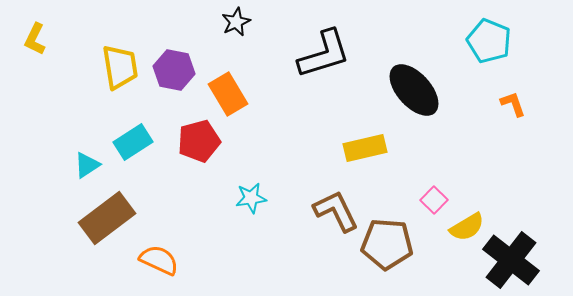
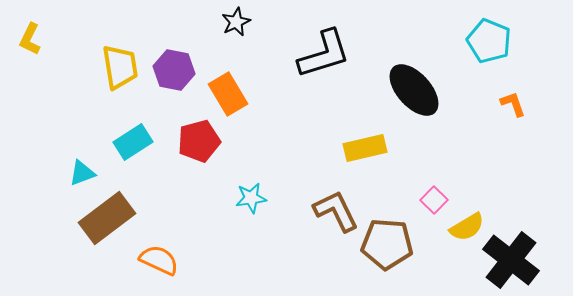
yellow L-shape: moved 5 px left
cyan triangle: moved 5 px left, 8 px down; rotated 12 degrees clockwise
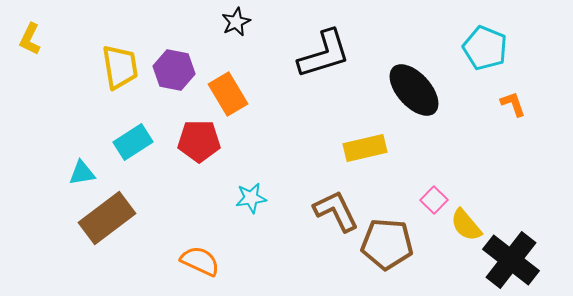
cyan pentagon: moved 4 px left, 7 px down
red pentagon: rotated 15 degrees clockwise
cyan triangle: rotated 12 degrees clockwise
yellow semicircle: moved 1 px left, 2 px up; rotated 81 degrees clockwise
orange semicircle: moved 41 px right, 1 px down
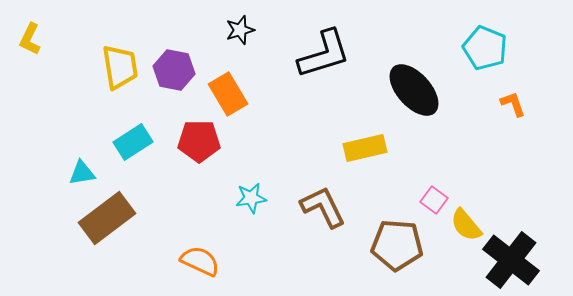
black star: moved 4 px right, 8 px down; rotated 8 degrees clockwise
pink square: rotated 8 degrees counterclockwise
brown L-shape: moved 13 px left, 4 px up
brown pentagon: moved 10 px right, 1 px down
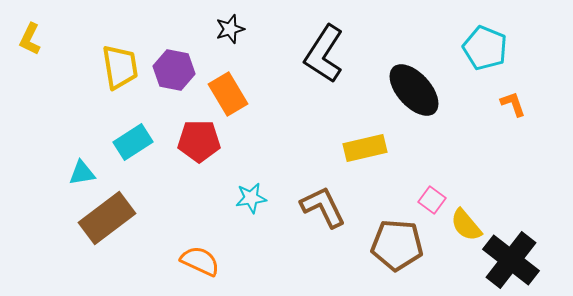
black star: moved 10 px left, 1 px up
black L-shape: rotated 140 degrees clockwise
pink square: moved 2 px left
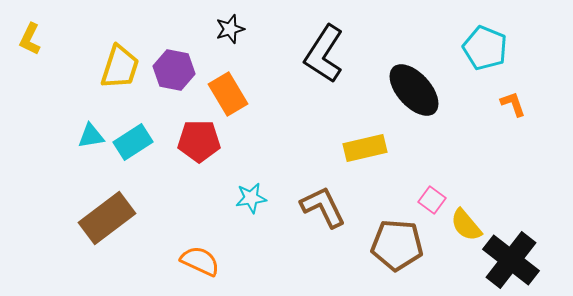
yellow trapezoid: rotated 27 degrees clockwise
cyan triangle: moved 9 px right, 37 px up
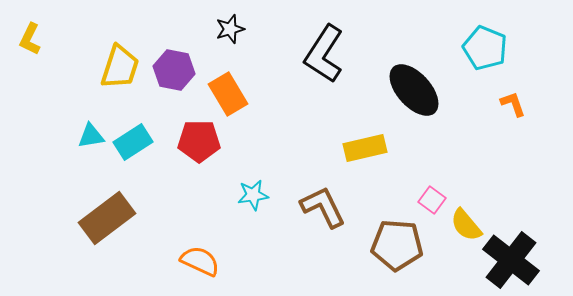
cyan star: moved 2 px right, 3 px up
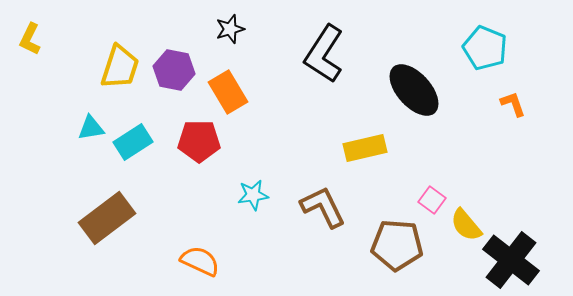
orange rectangle: moved 2 px up
cyan triangle: moved 8 px up
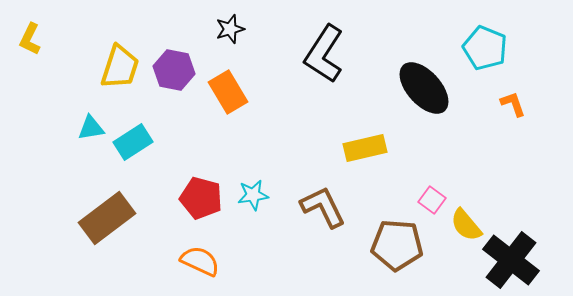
black ellipse: moved 10 px right, 2 px up
red pentagon: moved 2 px right, 57 px down; rotated 15 degrees clockwise
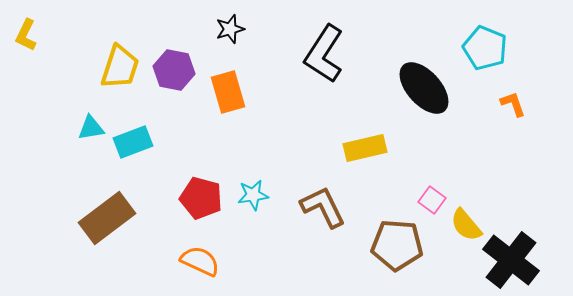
yellow L-shape: moved 4 px left, 4 px up
orange rectangle: rotated 15 degrees clockwise
cyan rectangle: rotated 12 degrees clockwise
